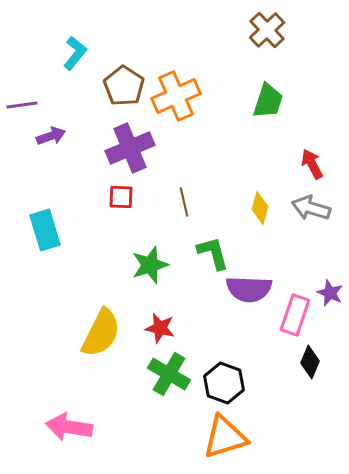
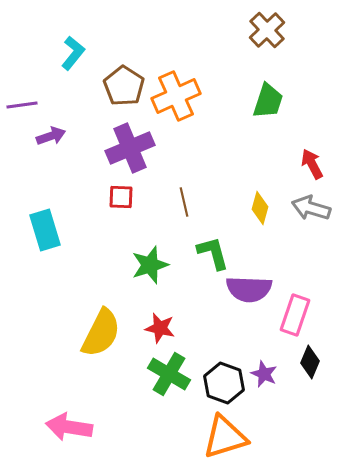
cyan L-shape: moved 2 px left
purple star: moved 66 px left, 81 px down
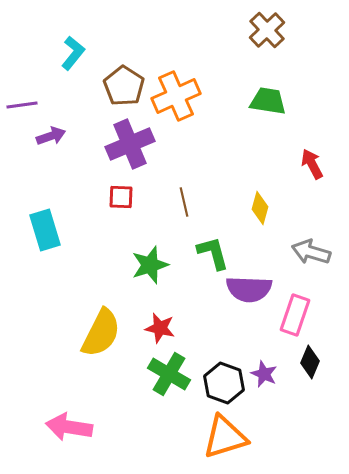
green trapezoid: rotated 99 degrees counterclockwise
purple cross: moved 4 px up
gray arrow: moved 44 px down
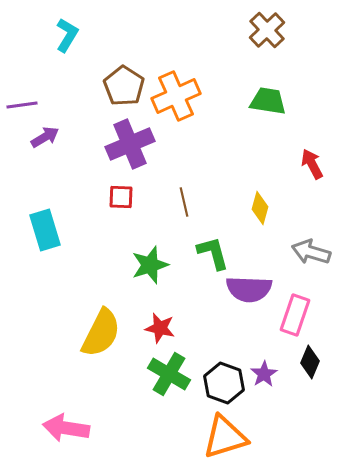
cyan L-shape: moved 6 px left, 18 px up; rotated 8 degrees counterclockwise
purple arrow: moved 6 px left, 1 px down; rotated 12 degrees counterclockwise
purple star: rotated 16 degrees clockwise
pink arrow: moved 3 px left, 1 px down
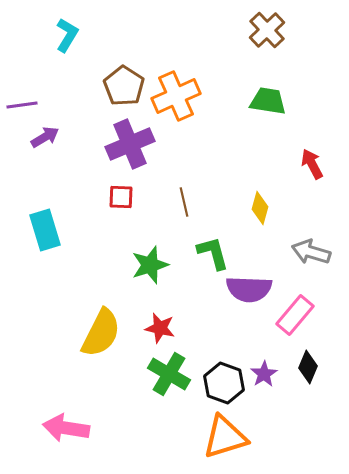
pink rectangle: rotated 21 degrees clockwise
black diamond: moved 2 px left, 5 px down
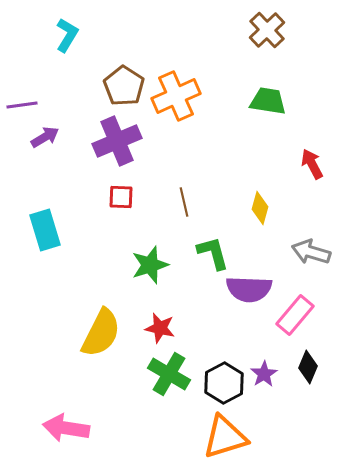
purple cross: moved 13 px left, 3 px up
black hexagon: rotated 12 degrees clockwise
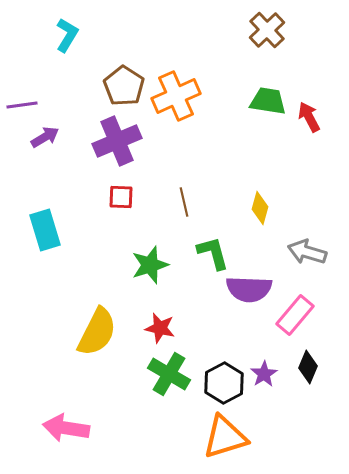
red arrow: moved 3 px left, 47 px up
gray arrow: moved 4 px left
yellow semicircle: moved 4 px left, 1 px up
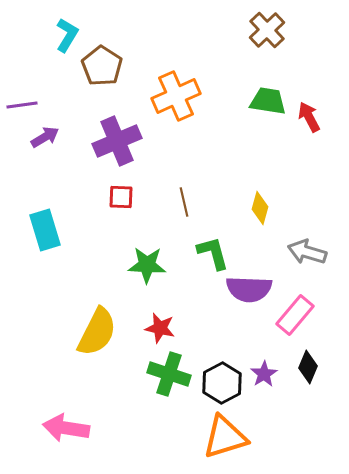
brown pentagon: moved 22 px left, 20 px up
green star: moved 3 px left; rotated 21 degrees clockwise
green cross: rotated 12 degrees counterclockwise
black hexagon: moved 2 px left
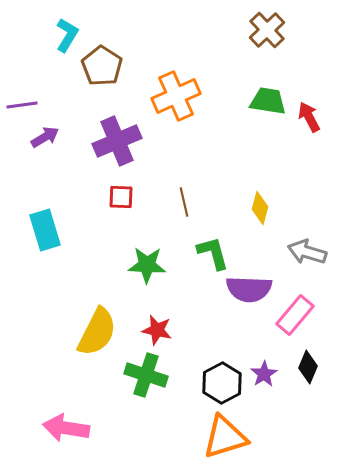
red star: moved 3 px left, 2 px down
green cross: moved 23 px left, 1 px down
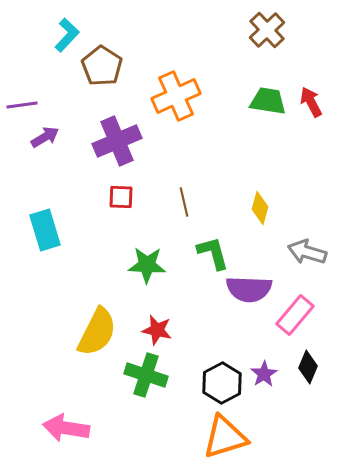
cyan L-shape: rotated 12 degrees clockwise
red arrow: moved 2 px right, 15 px up
